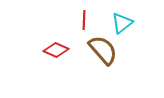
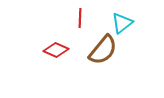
red line: moved 4 px left, 2 px up
brown semicircle: rotated 80 degrees clockwise
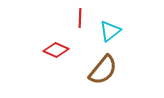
cyan triangle: moved 12 px left, 8 px down
brown semicircle: moved 20 px down
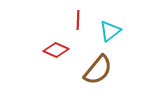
red line: moved 2 px left, 2 px down
brown semicircle: moved 5 px left
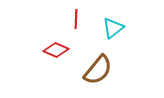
red line: moved 2 px left, 1 px up
cyan triangle: moved 3 px right, 3 px up
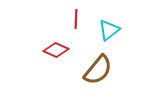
cyan triangle: moved 4 px left, 2 px down
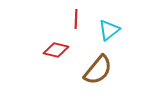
red diamond: rotated 10 degrees counterclockwise
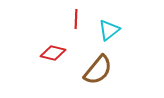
red diamond: moved 3 px left, 3 px down
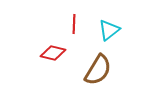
red line: moved 2 px left, 5 px down
brown semicircle: rotated 8 degrees counterclockwise
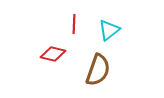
red diamond: moved 1 px down
brown semicircle: rotated 12 degrees counterclockwise
